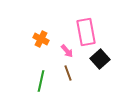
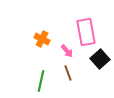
orange cross: moved 1 px right
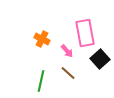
pink rectangle: moved 1 px left, 1 px down
brown line: rotated 28 degrees counterclockwise
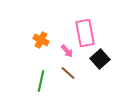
orange cross: moved 1 px left, 1 px down
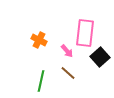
pink rectangle: rotated 16 degrees clockwise
orange cross: moved 2 px left
black square: moved 2 px up
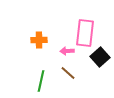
orange cross: rotated 28 degrees counterclockwise
pink arrow: rotated 128 degrees clockwise
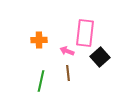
pink arrow: rotated 24 degrees clockwise
brown line: rotated 42 degrees clockwise
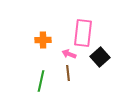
pink rectangle: moved 2 px left
orange cross: moved 4 px right
pink arrow: moved 2 px right, 3 px down
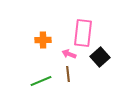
brown line: moved 1 px down
green line: rotated 55 degrees clockwise
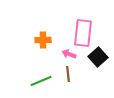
black square: moved 2 px left
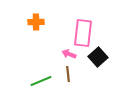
orange cross: moved 7 px left, 18 px up
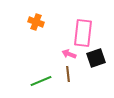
orange cross: rotated 21 degrees clockwise
black square: moved 2 px left, 1 px down; rotated 24 degrees clockwise
